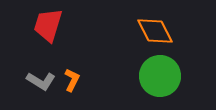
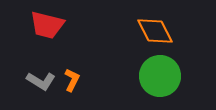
red trapezoid: moved 1 px left; rotated 93 degrees counterclockwise
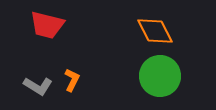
gray L-shape: moved 3 px left, 5 px down
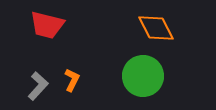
orange diamond: moved 1 px right, 3 px up
green circle: moved 17 px left
gray L-shape: rotated 80 degrees counterclockwise
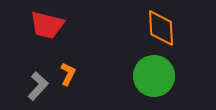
orange diamond: moved 5 px right; rotated 24 degrees clockwise
green circle: moved 11 px right
orange L-shape: moved 4 px left, 6 px up
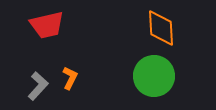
red trapezoid: rotated 27 degrees counterclockwise
orange L-shape: moved 2 px right, 4 px down
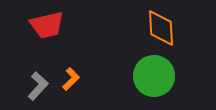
orange L-shape: moved 1 px right, 1 px down; rotated 20 degrees clockwise
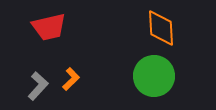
red trapezoid: moved 2 px right, 2 px down
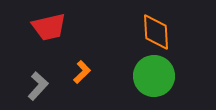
orange diamond: moved 5 px left, 4 px down
orange L-shape: moved 11 px right, 7 px up
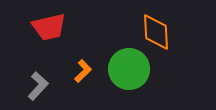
orange L-shape: moved 1 px right, 1 px up
green circle: moved 25 px left, 7 px up
